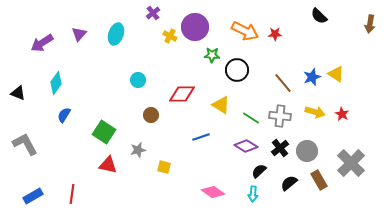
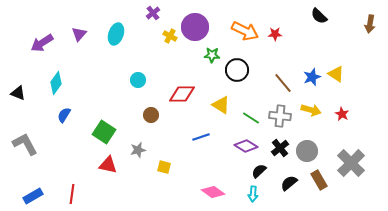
yellow arrow at (315, 112): moved 4 px left, 2 px up
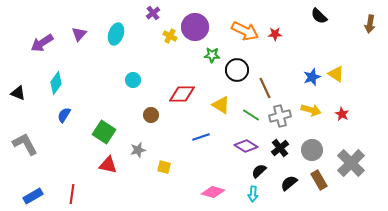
cyan circle at (138, 80): moved 5 px left
brown line at (283, 83): moved 18 px left, 5 px down; rotated 15 degrees clockwise
gray cross at (280, 116): rotated 20 degrees counterclockwise
green line at (251, 118): moved 3 px up
gray circle at (307, 151): moved 5 px right, 1 px up
pink diamond at (213, 192): rotated 20 degrees counterclockwise
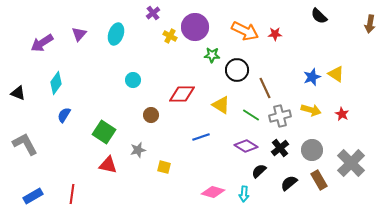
cyan arrow at (253, 194): moved 9 px left
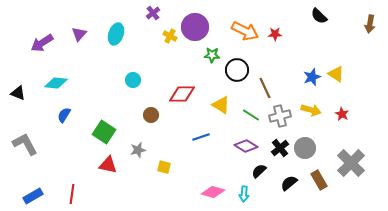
cyan diamond at (56, 83): rotated 60 degrees clockwise
gray circle at (312, 150): moved 7 px left, 2 px up
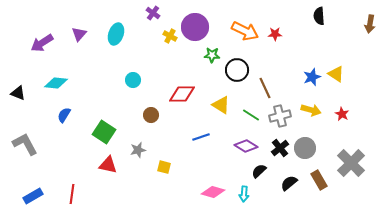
purple cross at (153, 13): rotated 16 degrees counterclockwise
black semicircle at (319, 16): rotated 42 degrees clockwise
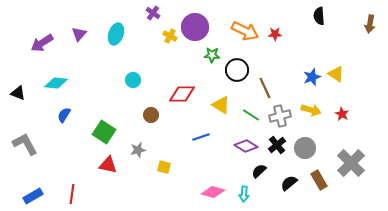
black cross at (280, 148): moved 3 px left, 3 px up
